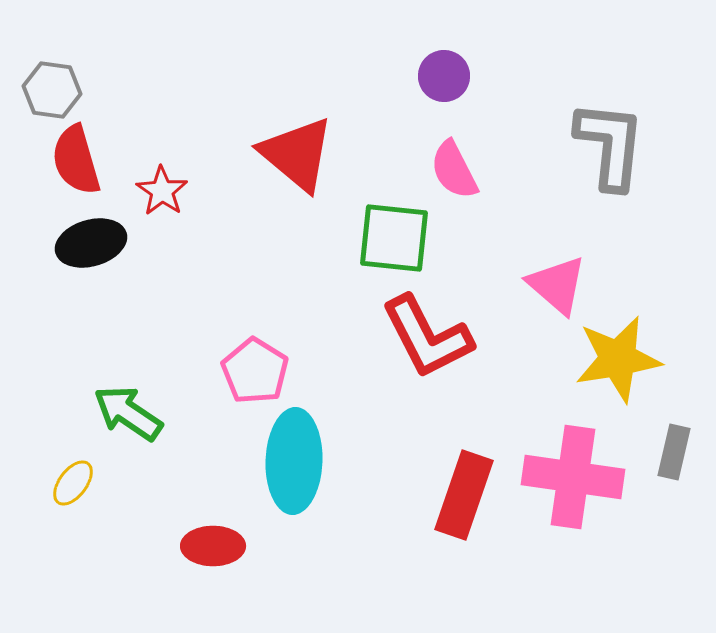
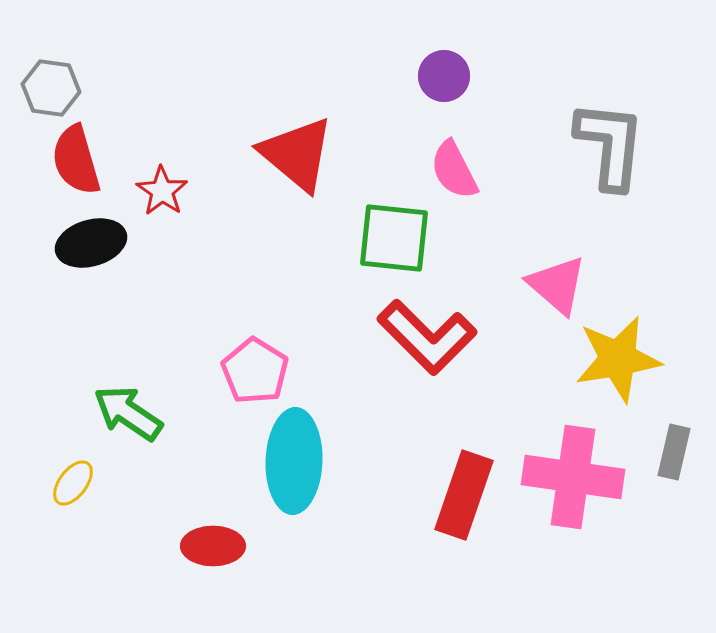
gray hexagon: moved 1 px left, 2 px up
red L-shape: rotated 18 degrees counterclockwise
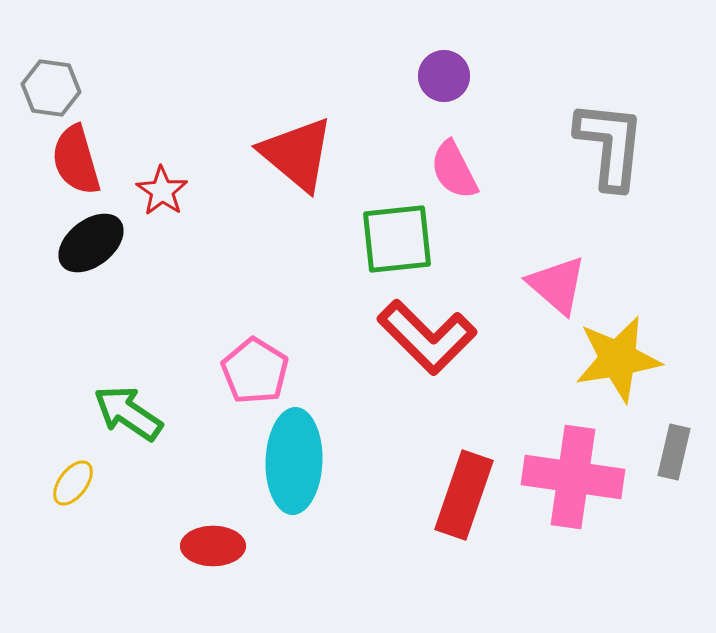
green square: moved 3 px right, 1 px down; rotated 12 degrees counterclockwise
black ellipse: rotated 22 degrees counterclockwise
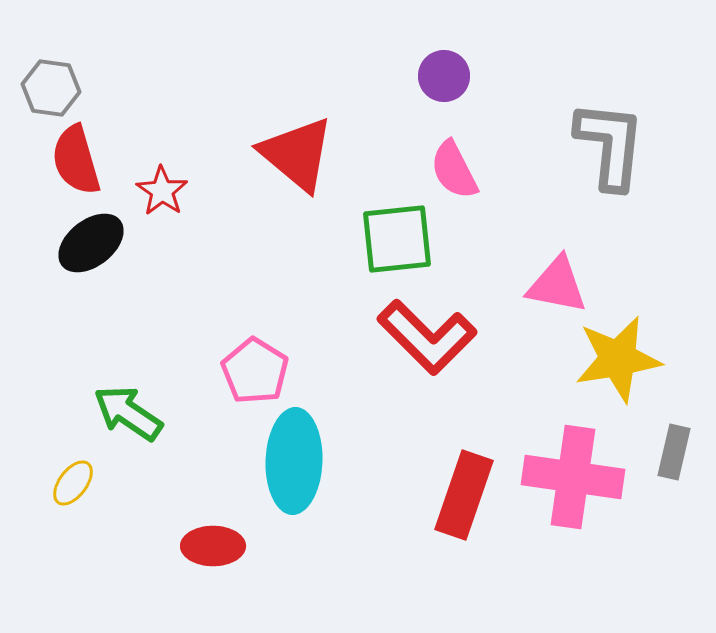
pink triangle: rotated 30 degrees counterclockwise
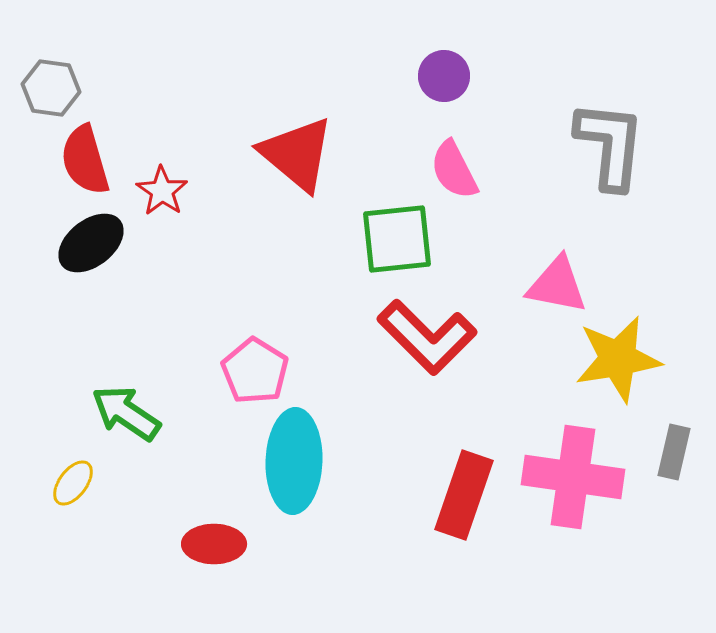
red semicircle: moved 9 px right
green arrow: moved 2 px left
red ellipse: moved 1 px right, 2 px up
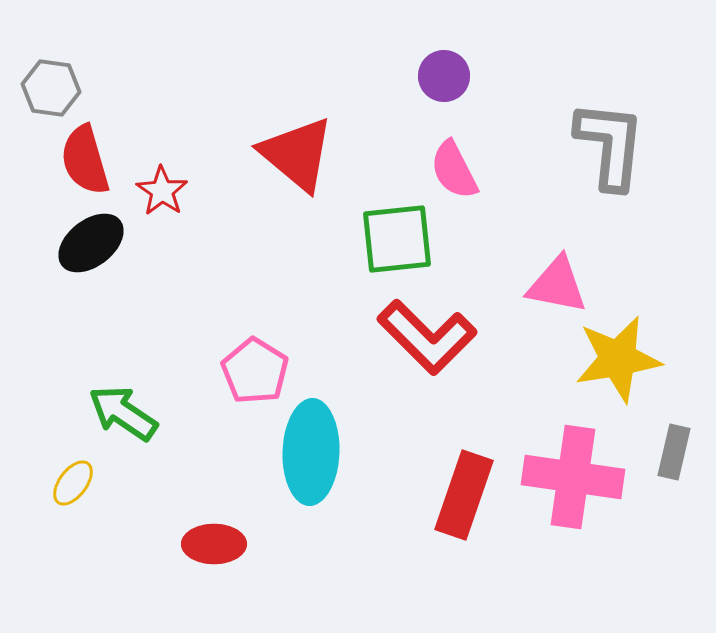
green arrow: moved 3 px left
cyan ellipse: moved 17 px right, 9 px up
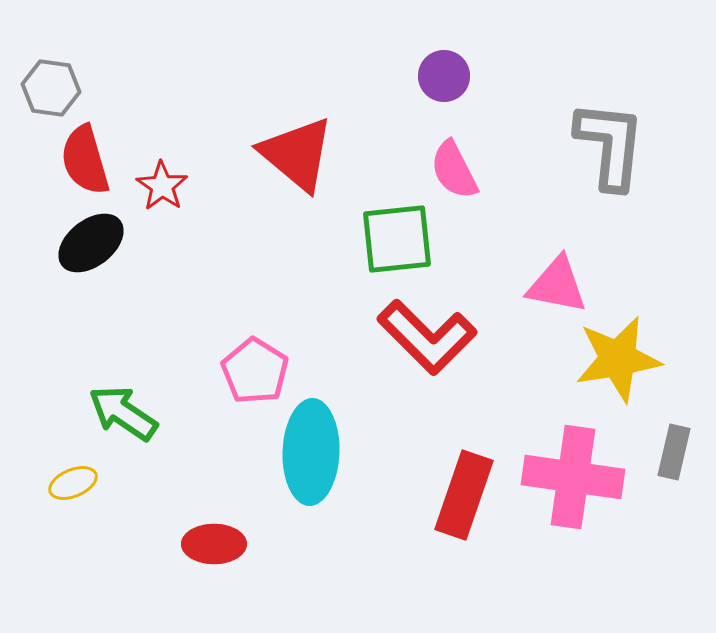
red star: moved 5 px up
yellow ellipse: rotated 30 degrees clockwise
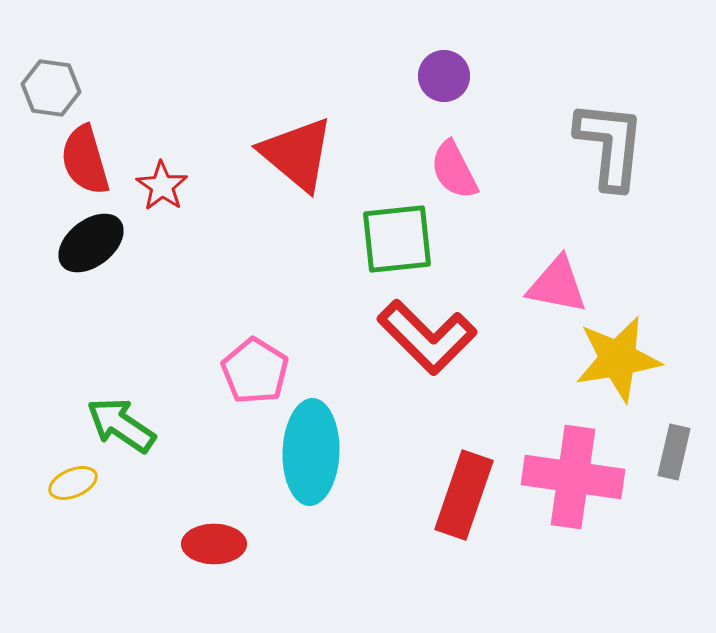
green arrow: moved 2 px left, 12 px down
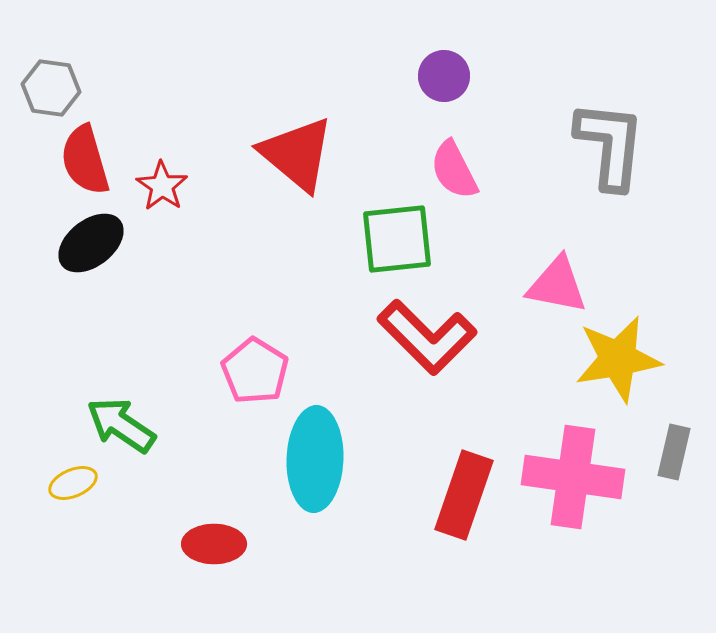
cyan ellipse: moved 4 px right, 7 px down
